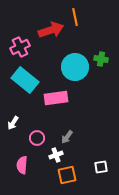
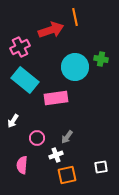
white arrow: moved 2 px up
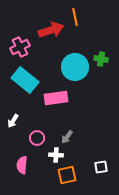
white cross: rotated 24 degrees clockwise
